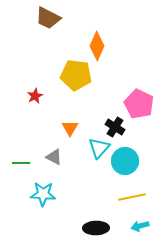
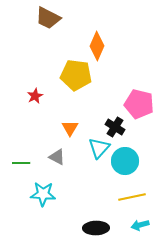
pink pentagon: rotated 12 degrees counterclockwise
gray triangle: moved 3 px right
cyan arrow: moved 1 px up
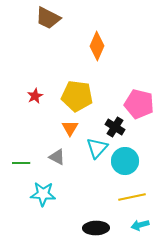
yellow pentagon: moved 1 px right, 21 px down
cyan triangle: moved 2 px left
